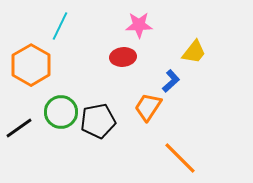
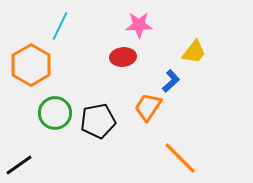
green circle: moved 6 px left, 1 px down
black line: moved 37 px down
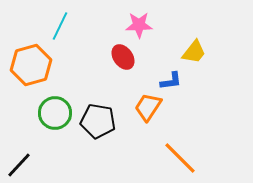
red ellipse: rotated 60 degrees clockwise
orange hexagon: rotated 15 degrees clockwise
blue L-shape: rotated 35 degrees clockwise
black pentagon: rotated 20 degrees clockwise
black line: rotated 12 degrees counterclockwise
